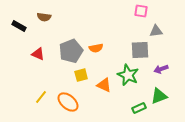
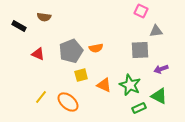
pink square: rotated 16 degrees clockwise
green star: moved 2 px right, 10 px down
green triangle: rotated 48 degrees clockwise
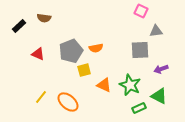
brown semicircle: moved 1 px down
black rectangle: rotated 72 degrees counterclockwise
yellow square: moved 3 px right, 5 px up
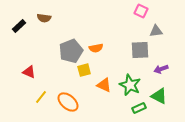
red triangle: moved 9 px left, 18 px down
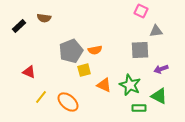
orange semicircle: moved 1 px left, 2 px down
green rectangle: rotated 24 degrees clockwise
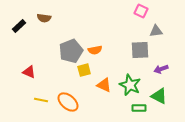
yellow line: moved 3 px down; rotated 64 degrees clockwise
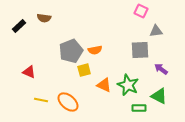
purple arrow: rotated 56 degrees clockwise
green star: moved 2 px left
